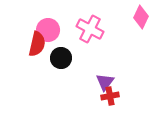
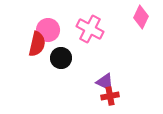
purple triangle: rotated 42 degrees counterclockwise
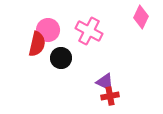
pink cross: moved 1 px left, 2 px down
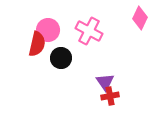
pink diamond: moved 1 px left, 1 px down
purple triangle: rotated 30 degrees clockwise
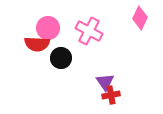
pink circle: moved 2 px up
red semicircle: rotated 80 degrees clockwise
red cross: moved 1 px right, 1 px up
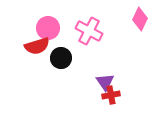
pink diamond: moved 1 px down
red semicircle: moved 2 px down; rotated 20 degrees counterclockwise
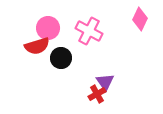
red cross: moved 14 px left, 1 px up; rotated 18 degrees counterclockwise
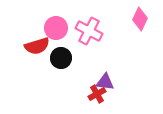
pink circle: moved 8 px right
purple triangle: rotated 48 degrees counterclockwise
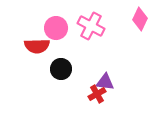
pink cross: moved 2 px right, 5 px up
red semicircle: rotated 15 degrees clockwise
black circle: moved 11 px down
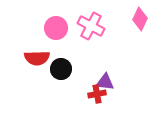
red semicircle: moved 12 px down
red cross: rotated 18 degrees clockwise
